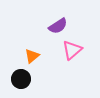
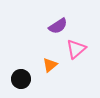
pink triangle: moved 4 px right, 1 px up
orange triangle: moved 18 px right, 9 px down
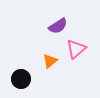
orange triangle: moved 4 px up
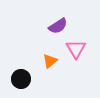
pink triangle: rotated 20 degrees counterclockwise
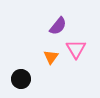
purple semicircle: rotated 18 degrees counterclockwise
orange triangle: moved 1 px right, 4 px up; rotated 14 degrees counterclockwise
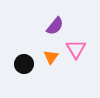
purple semicircle: moved 3 px left
black circle: moved 3 px right, 15 px up
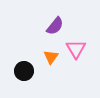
black circle: moved 7 px down
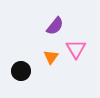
black circle: moved 3 px left
